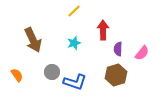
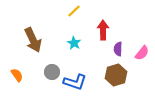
cyan star: rotated 24 degrees counterclockwise
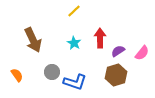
red arrow: moved 3 px left, 8 px down
purple semicircle: moved 2 px down; rotated 56 degrees clockwise
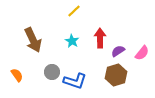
cyan star: moved 2 px left, 2 px up
blue L-shape: moved 1 px up
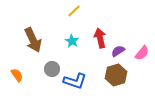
red arrow: rotated 12 degrees counterclockwise
gray circle: moved 3 px up
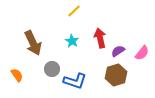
brown arrow: moved 3 px down
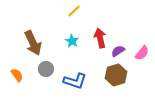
gray circle: moved 6 px left
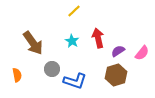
red arrow: moved 2 px left
brown arrow: rotated 10 degrees counterclockwise
gray circle: moved 6 px right
orange semicircle: rotated 24 degrees clockwise
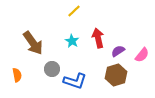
pink semicircle: moved 2 px down
